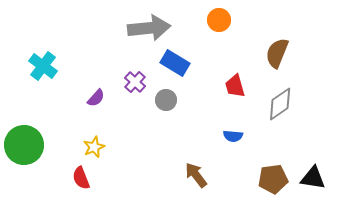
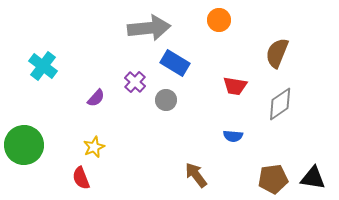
red trapezoid: rotated 65 degrees counterclockwise
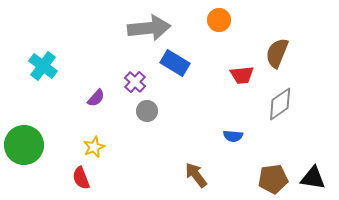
red trapezoid: moved 7 px right, 11 px up; rotated 15 degrees counterclockwise
gray circle: moved 19 px left, 11 px down
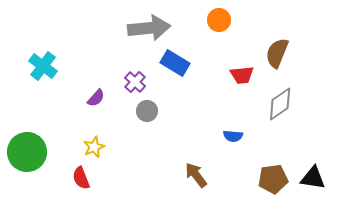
green circle: moved 3 px right, 7 px down
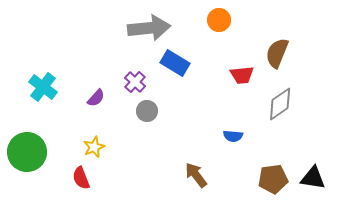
cyan cross: moved 21 px down
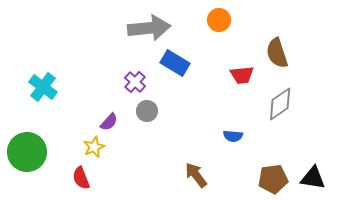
brown semicircle: rotated 40 degrees counterclockwise
purple semicircle: moved 13 px right, 24 px down
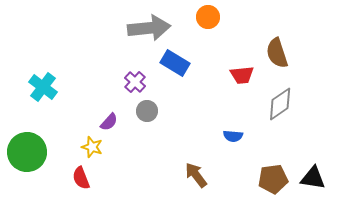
orange circle: moved 11 px left, 3 px up
yellow star: moved 2 px left; rotated 30 degrees counterclockwise
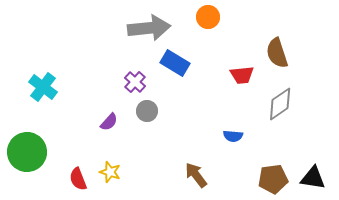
yellow star: moved 18 px right, 25 px down
red semicircle: moved 3 px left, 1 px down
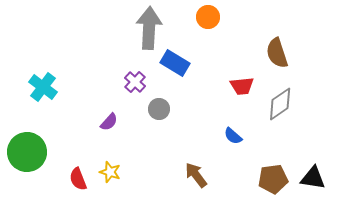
gray arrow: rotated 81 degrees counterclockwise
red trapezoid: moved 11 px down
gray circle: moved 12 px right, 2 px up
blue semicircle: rotated 36 degrees clockwise
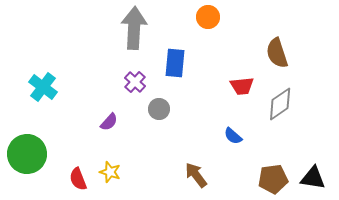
gray arrow: moved 15 px left
blue rectangle: rotated 64 degrees clockwise
green circle: moved 2 px down
